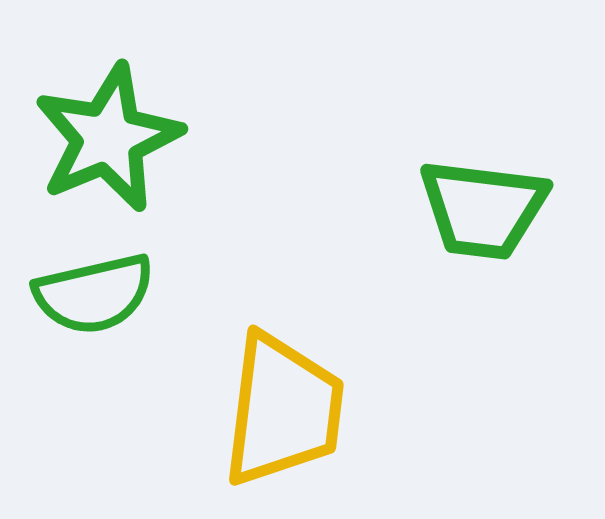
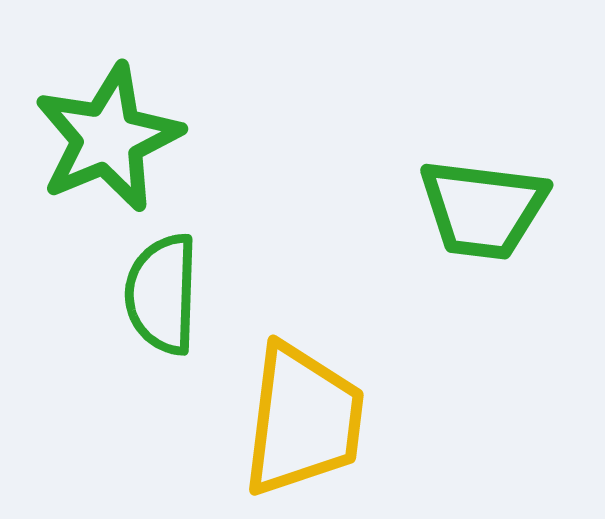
green semicircle: moved 68 px right; rotated 105 degrees clockwise
yellow trapezoid: moved 20 px right, 10 px down
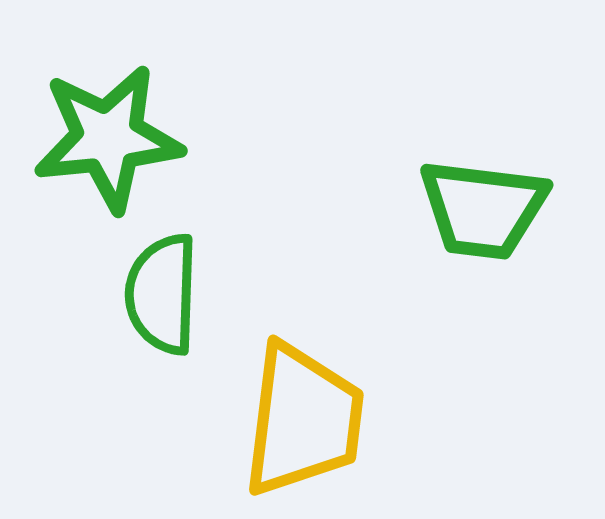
green star: rotated 17 degrees clockwise
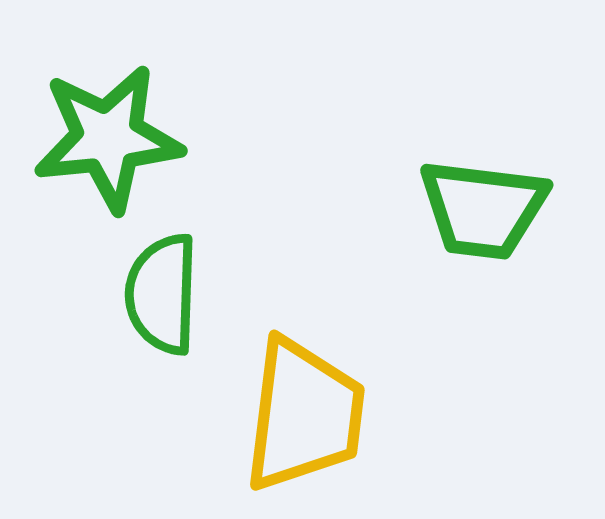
yellow trapezoid: moved 1 px right, 5 px up
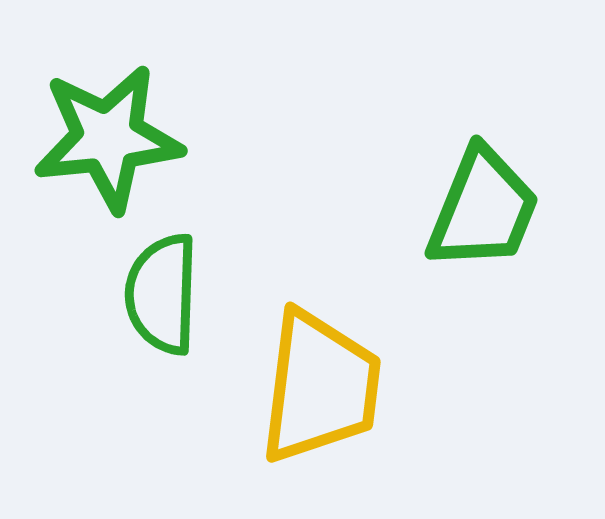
green trapezoid: rotated 75 degrees counterclockwise
yellow trapezoid: moved 16 px right, 28 px up
